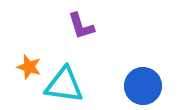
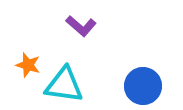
purple L-shape: rotated 32 degrees counterclockwise
orange star: moved 1 px left, 2 px up
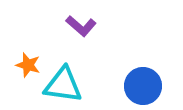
cyan triangle: moved 1 px left
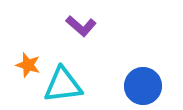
cyan triangle: rotated 15 degrees counterclockwise
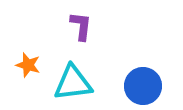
purple L-shape: rotated 124 degrees counterclockwise
cyan triangle: moved 10 px right, 2 px up
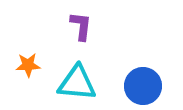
orange star: rotated 20 degrees counterclockwise
cyan triangle: moved 4 px right; rotated 12 degrees clockwise
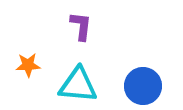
cyan triangle: moved 1 px right, 2 px down
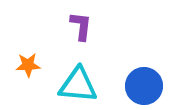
blue circle: moved 1 px right
